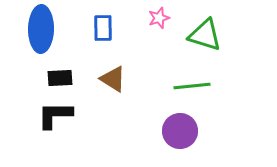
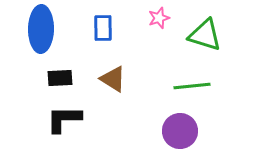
black L-shape: moved 9 px right, 4 px down
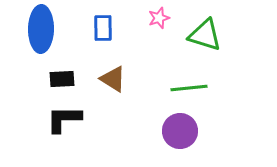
black rectangle: moved 2 px right, 1 px down
green line: moved 3 px left, 2 px down
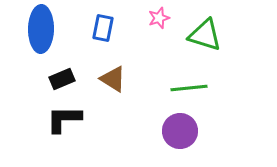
blue rectangle: rotated 12 degrees clockwise
black rectangle: rotated 20 degrees counterclockwise
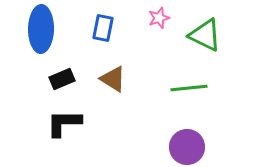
green triangle: rotated 9 degrees clockwise
black L-shape: moved 4 px down
purple circle: moved 7 px right, 16 px down
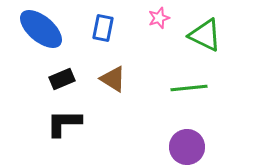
blue ellipse: rotated 51 degrees counterclockwise
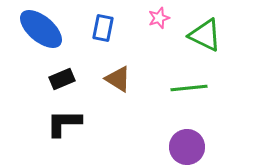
brown triangle: moved 5 px right
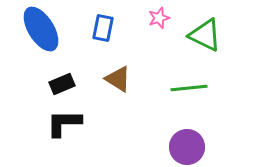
blue ellipse: rotated 18 degrees clockwise
black rectangle: moved 5 px down
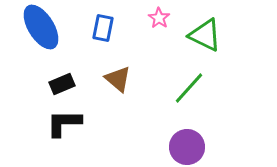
pink star: rotated 20 degrees counterclockwise
blue ellipse: moved 2 px up
brown triangle: rotated 8 degrees clockwise
green line: rotated 42 degrees counterclockwise
